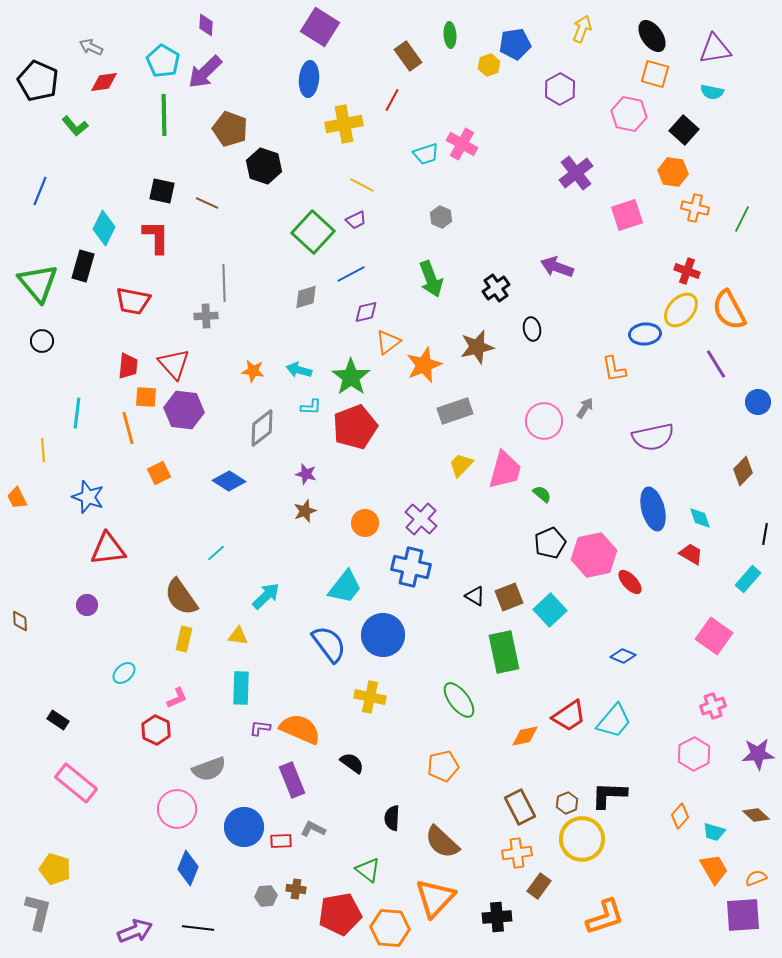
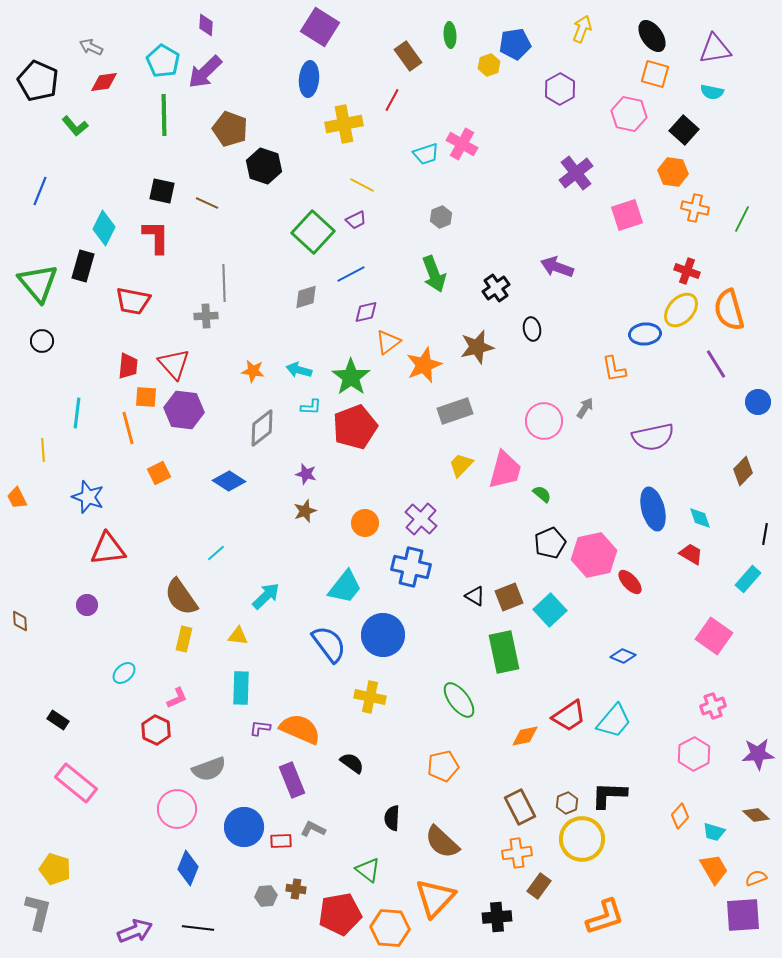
gray hexagon at (441, 217): rotated 15 degrees clockwise
green arrow at (431, 279): moved 3 px right, 5 px up
orange semicircle at (729, 310): rotated 12 degrees clockwise
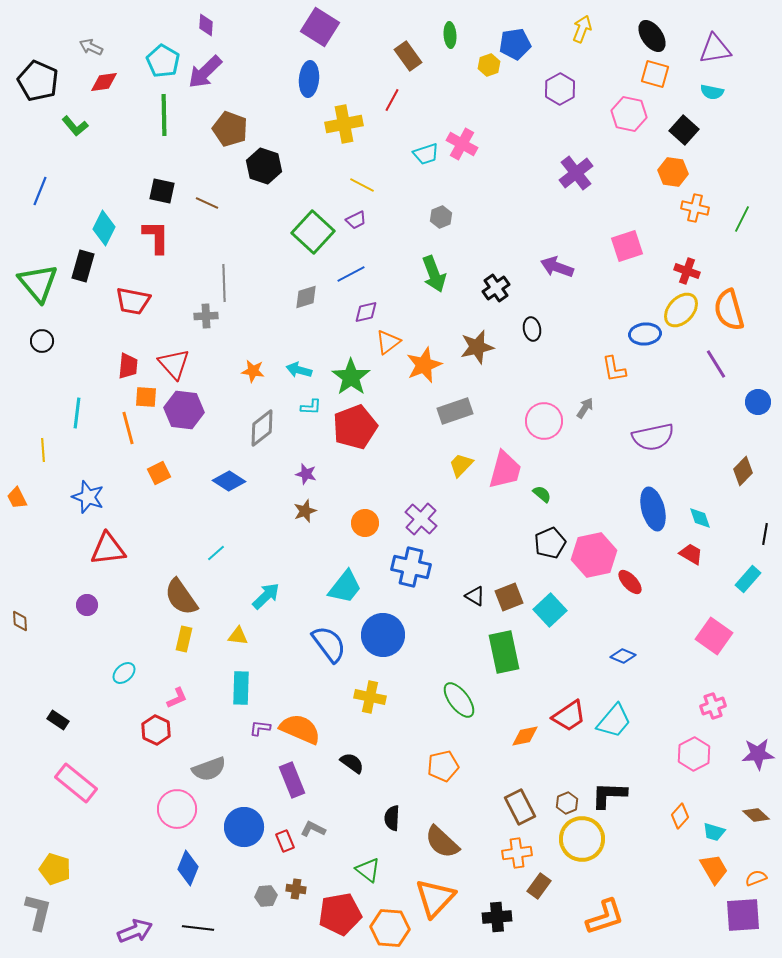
pink square at (627, 215): moved 31 px down
red rectangle at (281, 841): moved 4 px right; rotated 70 degrees clockwise
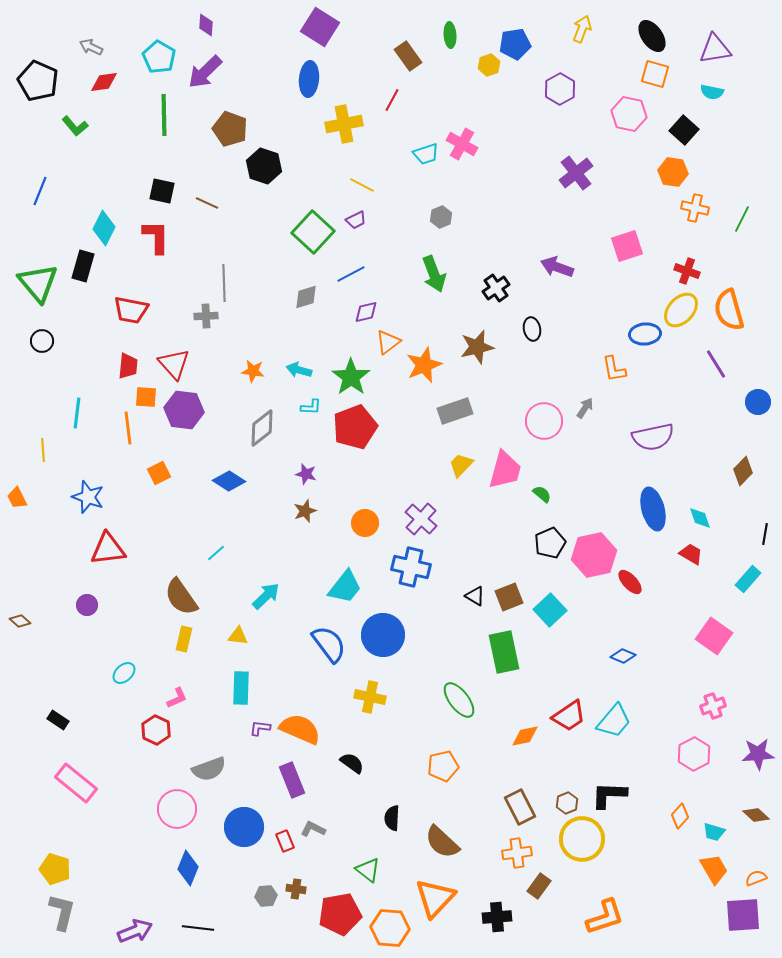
cyan pentagon at (163, 61): moved 4 px left, 4 px up
red trapezoid at (133, 301): moved 2 px left, 9 px down
orange line at (128, 428): rotated 8 degrees clockwise
brown diamond at (20, 621): rotated 45 degrees counterclockwise
gray L-shape at (38, 912): moved 24 px right
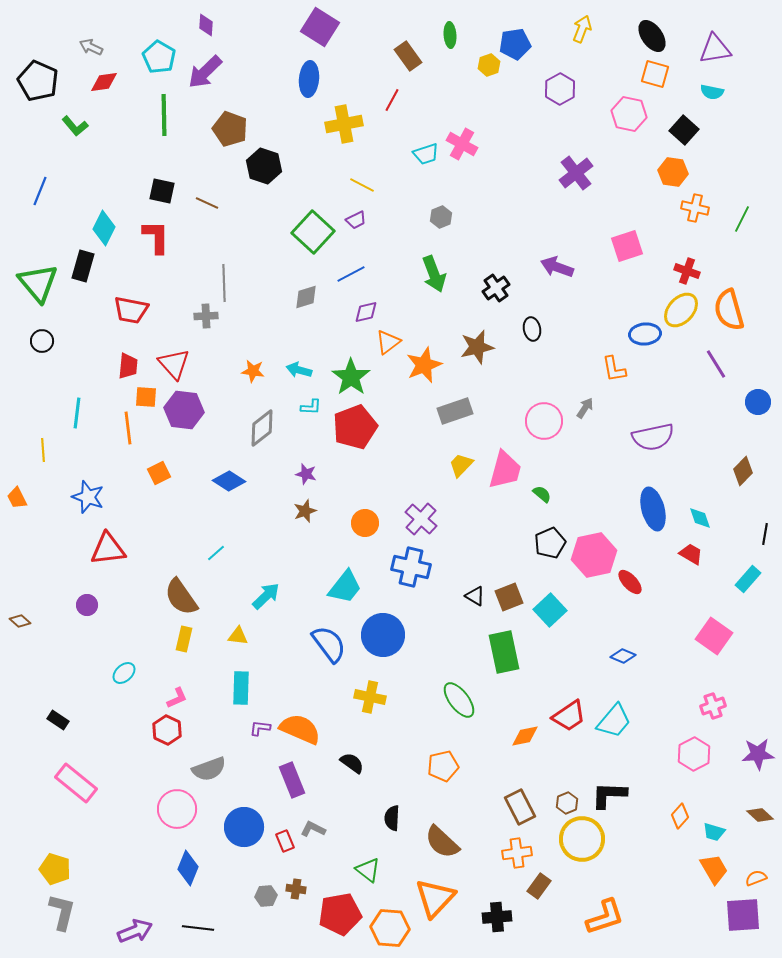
red hexagon at (156, 730): moved 11 px right
brown diamond at (756, 815): moved 4 px right
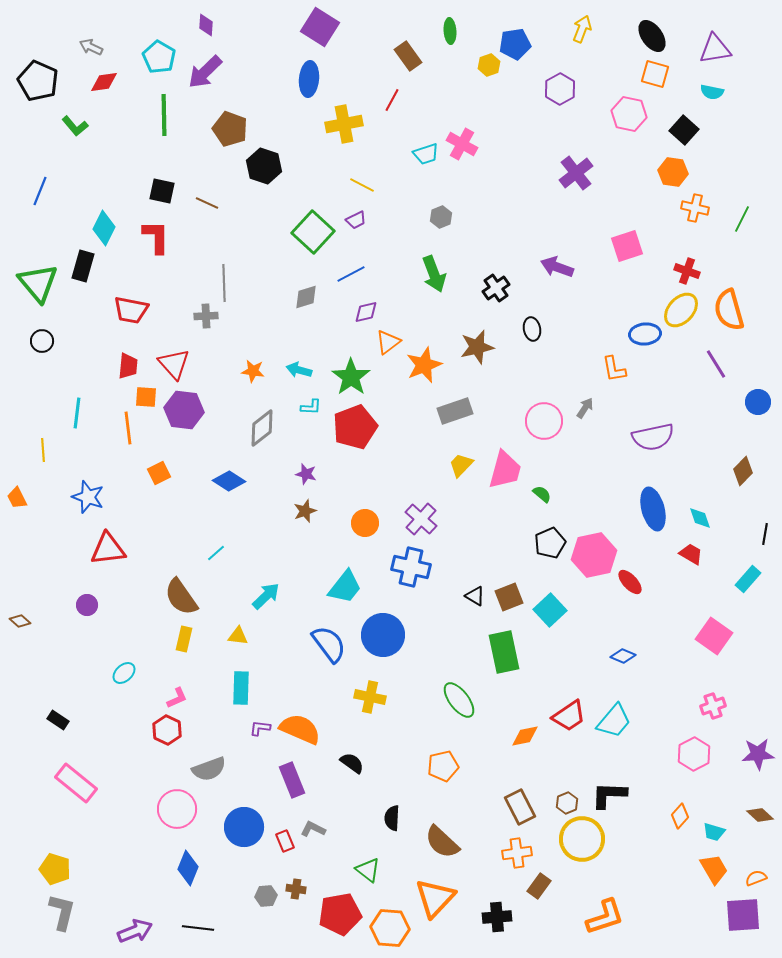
green ellipse at (450, 35): moved 4 px up
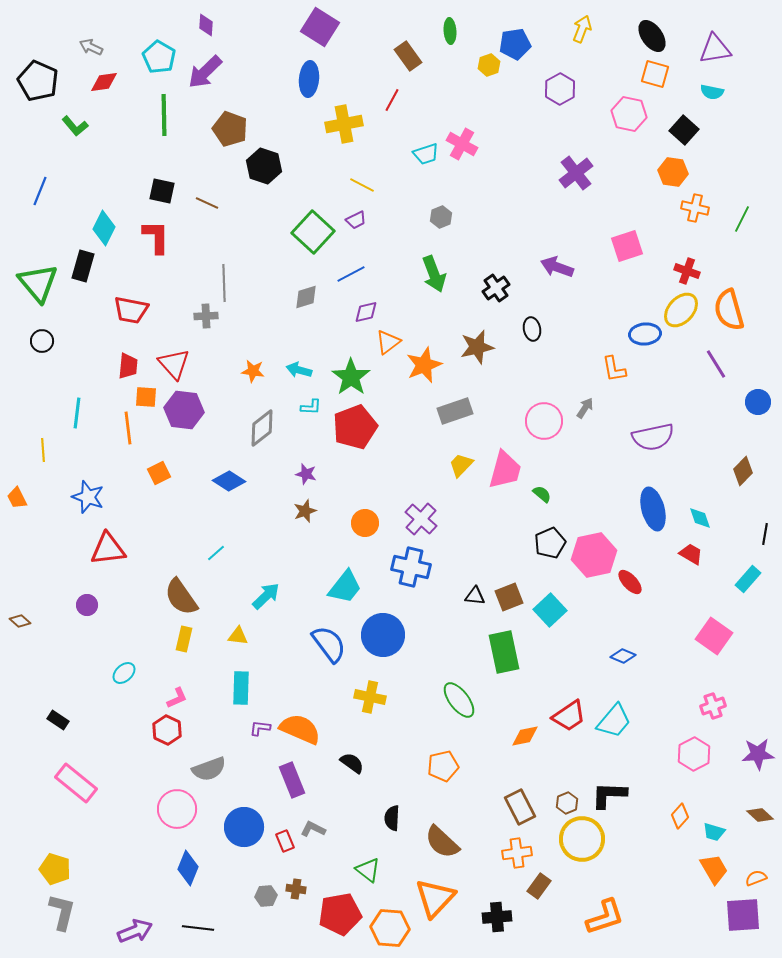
black triangle at (475, 596): rotated 25 degrees counterclockwise
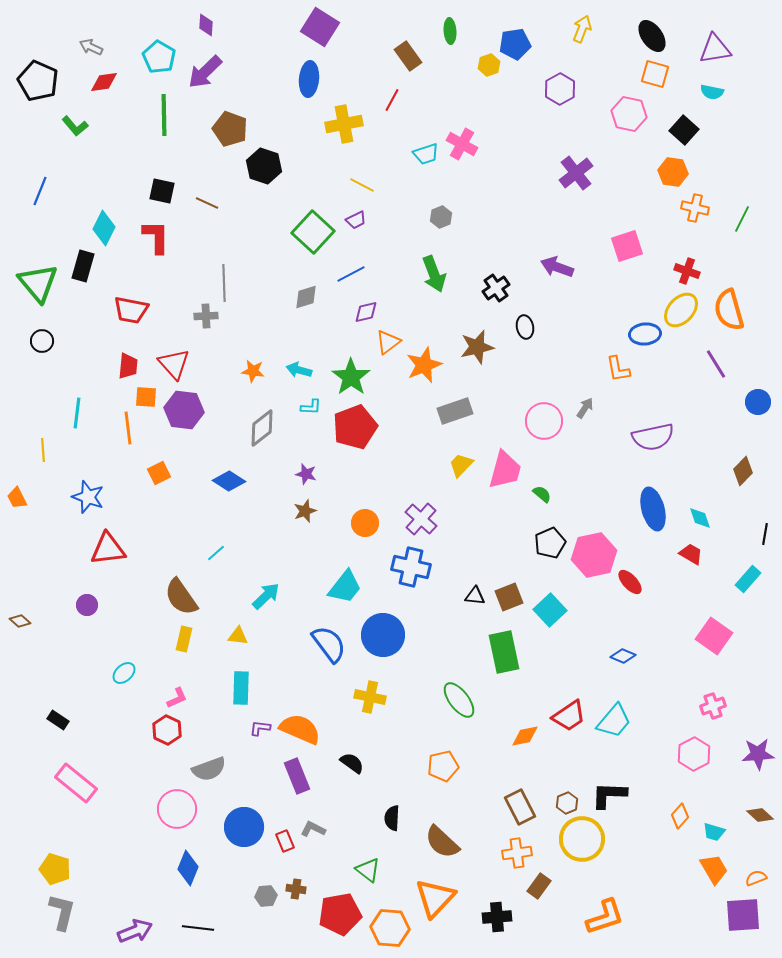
black ellipse at (532, 329): moved 7 px left, 2 px up
orange L-shape at (614, 369): moved 4 px right
purple rectangle at (292, 780): moved 5 px right, 4 px up
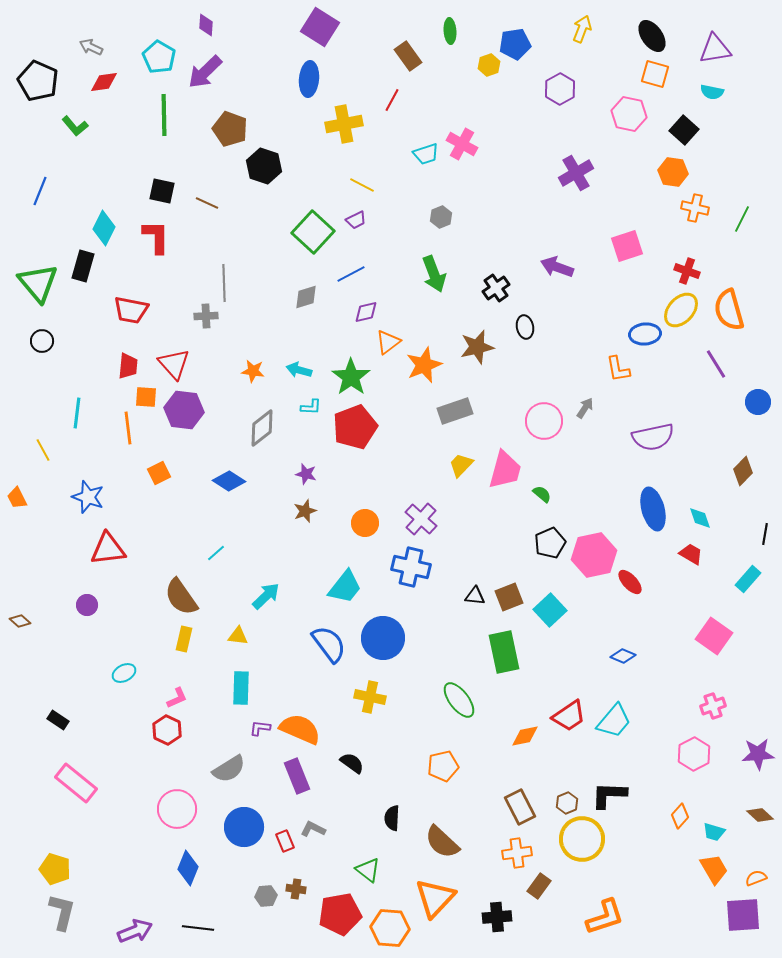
purple cross at (576, 173): rotated 8 degrees clockwise
yellow line at (43, 450): rotated 25 degrees counterclockwise
blue circle at (383, 635): moved 3 px down
cyan ellipse at (124, 673): rotated 15 degrees clockwise
gray semicircle at (209, 769): moved 20 px right; rotated 12 degrees counterclockwise
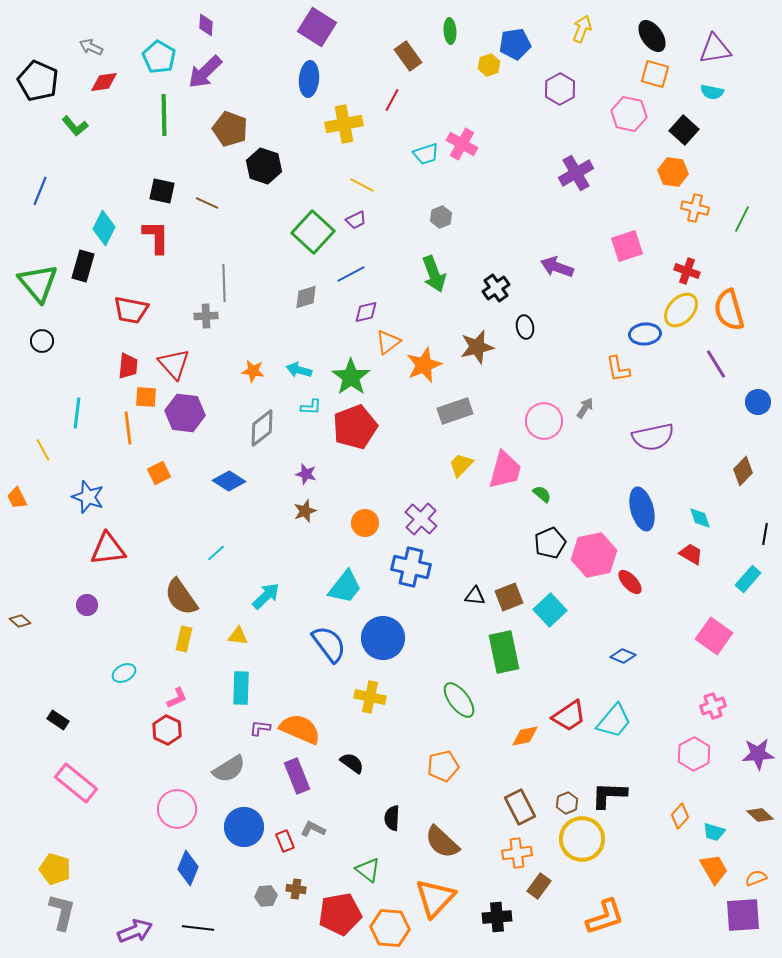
purple square at (320, 27): moved 3 px left
purple hexagon at (184, 410): moved 1 px right, 3 px down
blue ellipse at (653, 509): moved 11 px left
